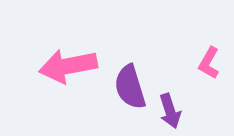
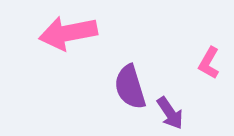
pink arrow: moved 33 px up
purple arrow: moved 2 px down; rotated 16 degrees counterclockwise
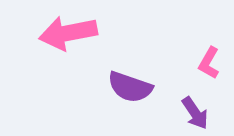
purple semicircle: rotated 54 degrees counterclockwise
purple arrow: moved 25 px right
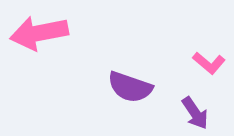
pink arrow: moved 29 px left
pink L-shape: rotated 80 degrees counterclockwise
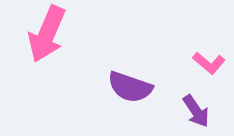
pink arrow: moved 8 px right, 1 px down; rotated 56 degrees counterclockwise
purple arrow: moved 1 px right, 2 px up
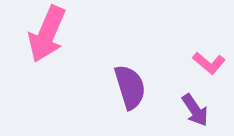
purple semicircle: rotated 126 degrees counterclockwise
purple arrow: moved 1 px left, 1 px up
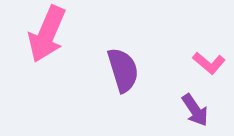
purple semicircle: moved 7 px left, 17 px up
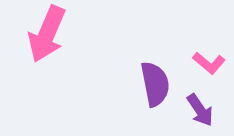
purple semicircle: moved 32 px right, 14 px down; rotated 6 degrees clockwise
purple arrow: moved 5 px right
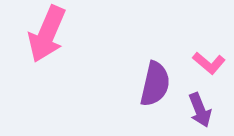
purple semicircle: rotated 24 degrees clockwise
purple arrow: rotated 12 degrees clockwise
